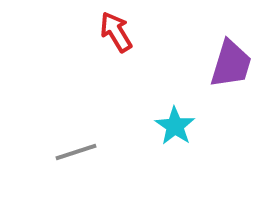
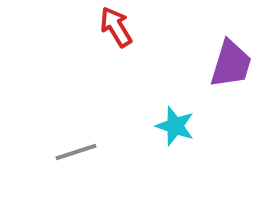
red arrow: moved 5 px up
cyan star: rotated 15 degrees counterclockwise
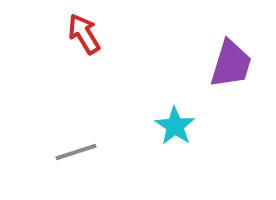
red arrow: moved 32 px left, 7 px down
cyan star: rotated 15 degrees clockwise
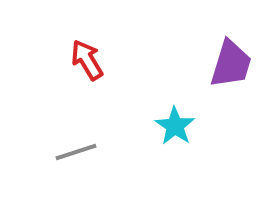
red arrow: moved 3 px right, 26 px down
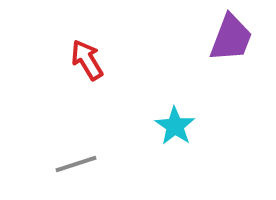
purple trapezoid: moved 26 px up; rotated 4 degrees clockwise
gray line: moved 12 px down
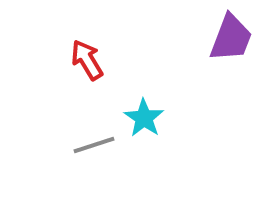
cyan star: moved 31 px left, 8 px up
gray line: moved 18 px right, 19 px up
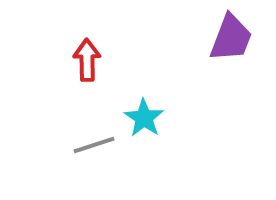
red arrow: rotated 30 degrees clockwise
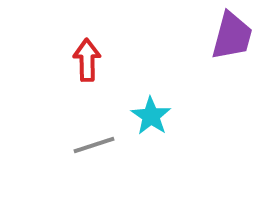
purple trapezoid: moved 1 px right, 2 px up; rotated 6 degrees counterclockwise
cyan star: moved 7 px right, 2 px up
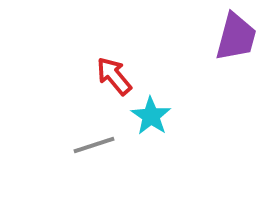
purple trapezoid: moved 4 px right, 1 px down
red arrow: moved 27 px right, 16 px down; rotated 39 degrees counterclockwise
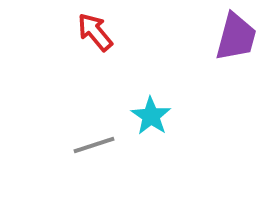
red arrow: moved 19 px left, 44 px up
